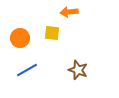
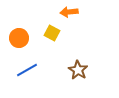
yellow square: rotated 21 degrees clockwise
orange circle: moved 1 px left
brown star: rotated 12 degrees clockwise
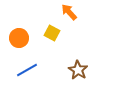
orange arrow: rotated 54 degrees clockwise
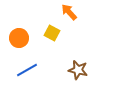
brown star: rotated 18 degrees counterclockwise
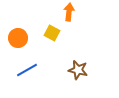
orange arrow: rotated 48 degrees clockwise
orange circle: moved 1 px left
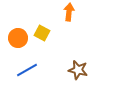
yellow square: moved 10 px left
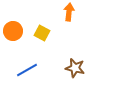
orange circle: moved 5 px left, 7 px up
brown star: moved 3 px left, 2 px up
